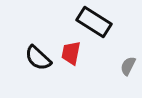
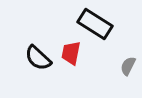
black rectangle: moved 1 px right, 2 px down
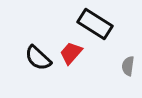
red trapezoid: rotated 30 degrees clockwise
gray semicircle: rotated 18 degrees counterclockwise
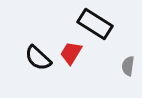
red trapezoid: rotated 10 degrees counterclockwise
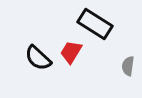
red trapezoid: moved 1 px up
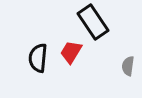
black rectangle: moved 2 px left, 2 px up; rotated 24 degrees clockwise
black semicircle: rotated 52 degrees clockwise
